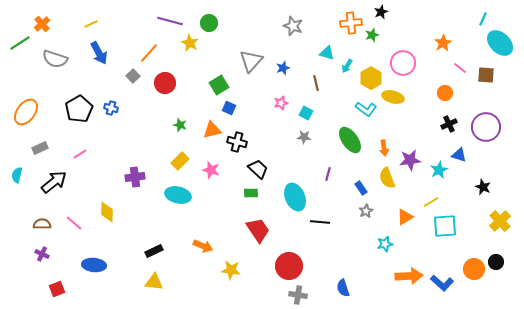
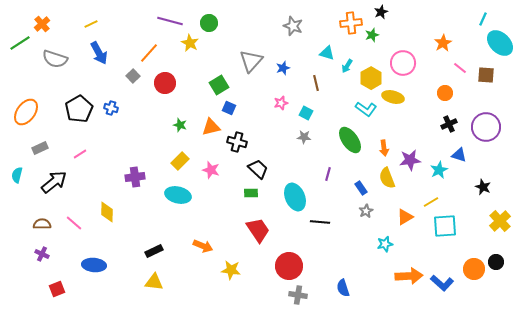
orange triangle at (212, 130): moved 1 px left, 3 px up
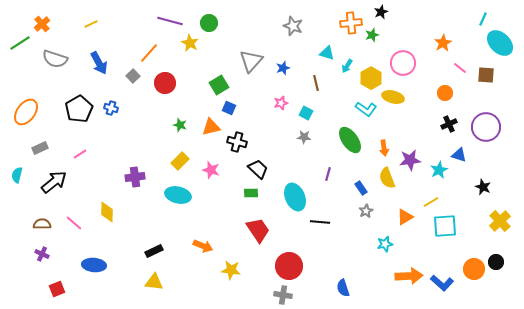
blue arrow at (99, 53): moved 10 px down
gray cross at (298, 295): moved 15 px left
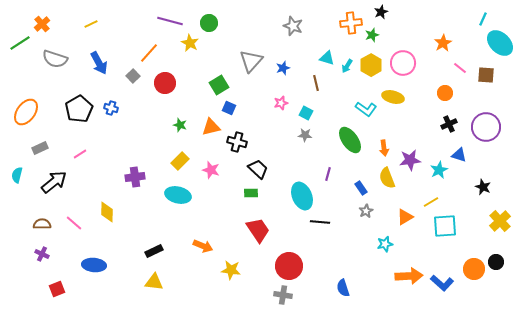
cyan triangle at (327, 53): moved 5 px down
yellow hexagon at (371, 78): moved 13 px up
gray star at (304, 137): moved 1 px right, 2 px up
cyan ellipse at (295, 197): moved 7 px right, 1 px up
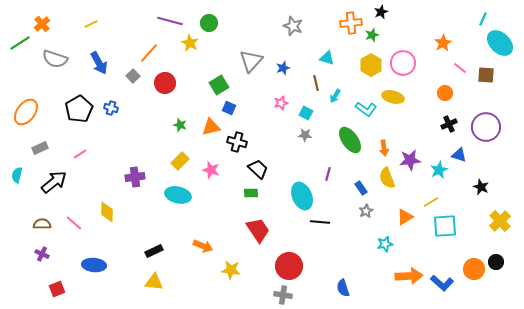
cyan arrow at (347, 66): moved 12 px left, 30 px down
black star at (483, 187): moved 2 px left
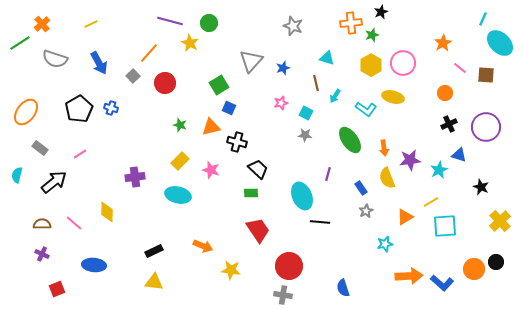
gray rectangle at (40, 148): rotated 63 degrees clockwise
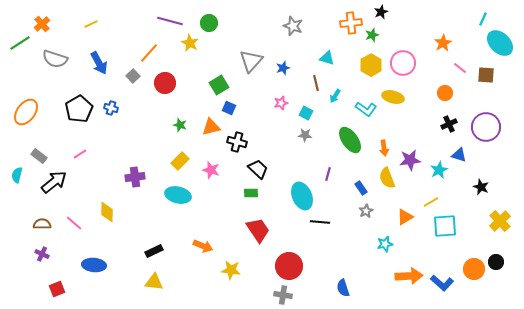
gray rectangle at (40, 148): moved 1 px left, 8 px down
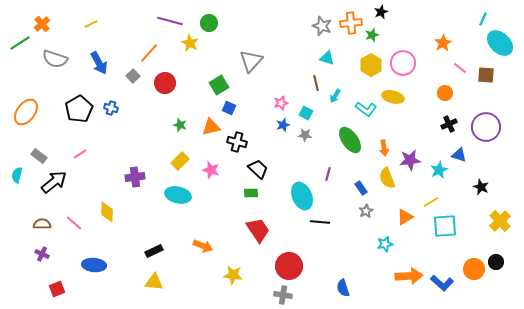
gray star at (293, 26): moved 29 px right
blue star at (283, 68): moved 57 px down
yellow star at (231, 270): moved 2 px right, 5 px down
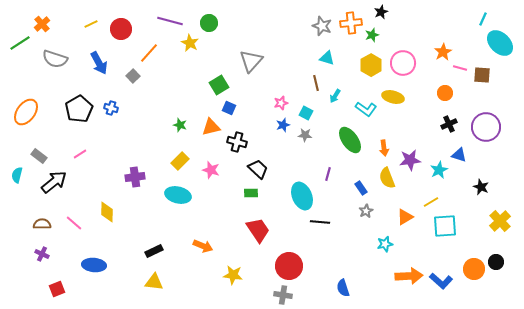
orange star at (443, 43): moved 9 px down
pink line at (460, 68): rotated 24 degrees counterclockwise
brown square at (486, 75): moved 4 px left
red circle at (165, 83): moved 44 px left, 54 px up
blue L-shape at (442, 283): moved 1 px left, 2 px up
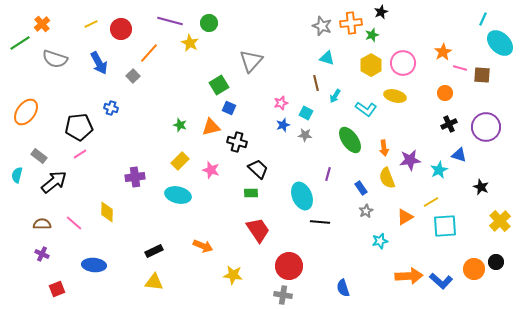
yellow ellipse at (393, 97): moved 2 px right, 1 px up
black pentagon at (79, 109): moved 18 px down; rotated 24 degrees clockwise
cyan star at (385, 244): moved 5 px left, 3 px up
